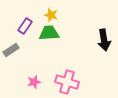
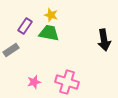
green trapezoid: rotated 15 degrees clockwise
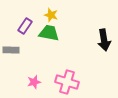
gray rectangle: rotated 35 degrees clockwise
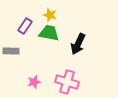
yellow star: moved 1 px left
black arrow: moved 26 px left, 4 px down; rotated 35 degrees clockwise
gray rectangle: moved 1 px down
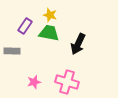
gray rectangle: moved 1 px right
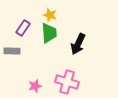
purple rectangle: moved 2 px left, 2 px down
green trapezoid: rotated 75 degrees clockwise
pink star: moved 1 px right, 4 px down
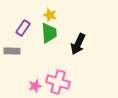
pink cross: moved 9 px left
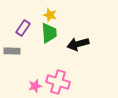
black arrow: rotated 50 degrees clockwise
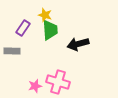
yellow star: moved 5 px left
green trapezoid: moved 1 px right, 3 px up
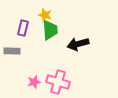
purple rectangle: rotated 21 degrees counterclockwise
pink star: moved 1 px left, 4 px up
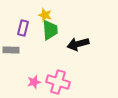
gray rectangle: moved 1 px left, 1 px up
